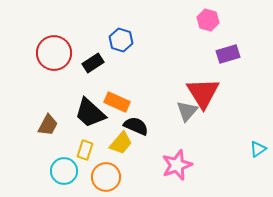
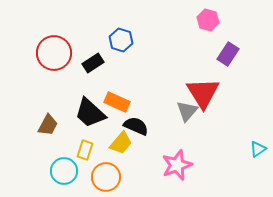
purple rectangle: rotated 40 degrees counterclockwise
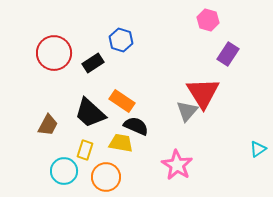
orange rectangle: moved 5 px right, 1 px up; rotated 10 degrees clockwise
yellow trapezoid: rotated 120 degrees counterclockwise
pink star: rotated 20 degrees counterclockwise
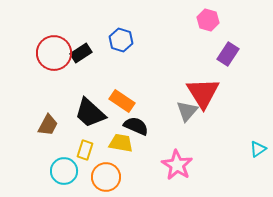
black rectangle: moved 12 px left, 10 px up
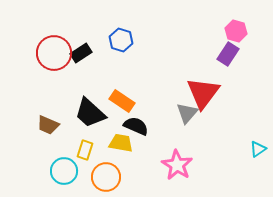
pink hexagon: moved 28 px right, 11 px down
red triangle: rotated 9 degrees clockwise
gray triangle: moved 2 px down
brown trapezoid: rotated 85 degrees clockwise
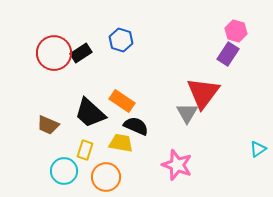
gray triangle: rotated 10 degrees counterclockwise
pink star: rotated 12 degrees counterclockwise
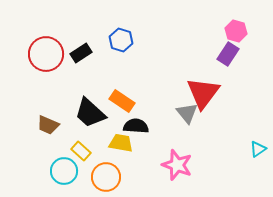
red circle: moved 8 px left, 1 px down
gray triangle: rotated 10 degrees counterclockwise
black semicircle: rotated 20 degrees counterclockwise
yellow rectangle: moved 4 px left, 1 px down; rotated 66 degrees counterclockwise
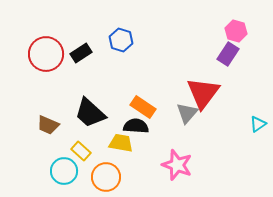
orange rectangle: moved 21 px right, 6 px down
gray triangle: rotated 20 degrees clockwise
cyan triangle: moved 25 px up
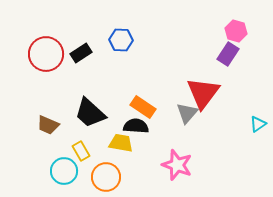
blue hexagon: rotated 15 degrees counterclockwise
yellow rectangle: rotated 18 degrees clockwise
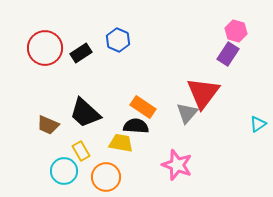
blue hexagon: moved 3 px left; rotated 20 degrees clockwise
red circle: moved 1 px left, 6 px up
black trapezoid: moved 5 px left
